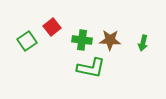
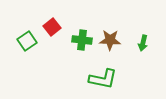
green L-shape: moved 12 px right, 11 px down
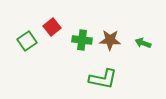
green arrow: rotated 98 degrees clockwise
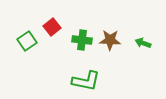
green L-shape: moved 17 px left, 2 px down
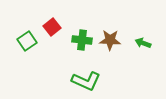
green L-shape: rotated 12 degrees clockwise
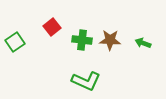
green square: moved 12 px left, 1 px down
